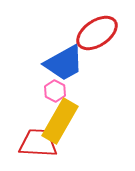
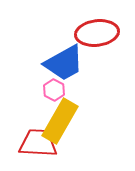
red ellipse: rotated 27 degrees clockwise
pink hexagon: moved 1 px left, 1 px up
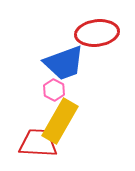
blue trapezoid: rotated 9 degrees clockwise
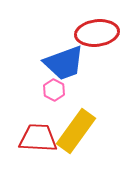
yellow rectangle: moved 16 px right, 10 px down; rotated 6 degrees clockwise
red trapezoid: moved 5 px up
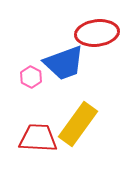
pink hexagon: moved 23 px left, 13 px up
yellow rectangle: moved 2 px right, 7 px up
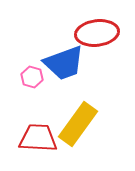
pink hexagon: moved 1 px right; rotated 10 degrees counterclockwise
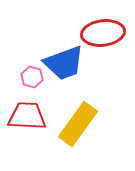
red ellipse: moved 6 px right
red trapezoid: moved 11 px left, 22 px up
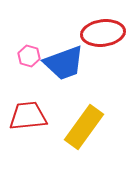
pink hexagon: moved 3 px left, 21 px up
red trapezoid: moved 1 px right; rotated 9 degrees counterclockwise
yellow rectangle: moved 6 px right, 3 px down
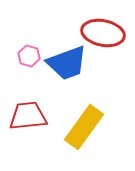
red ellipse: rotated 18 degrees clockwise
blue trapezoid: moved 3 px right
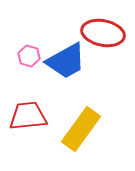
blue trapezoid: moved 1 px left, 2 px up; rotated 9 degrees counterclockwise
yellow rectangle: moved 3 px left, 2 px down
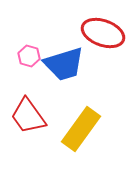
red ellipse: rotated 9 degrees clockwise
blue trapezoid: moved 2 px left, 3 px down; rotated 12 degrees clockwise
red trapezoid: rotated 120 degrees counterclockwise
